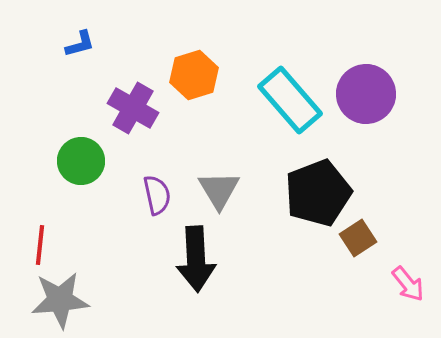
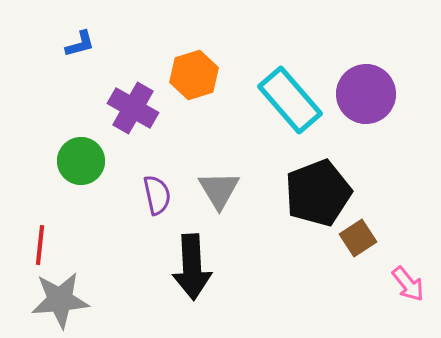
black arrow: moved 4 px left, 8 px down
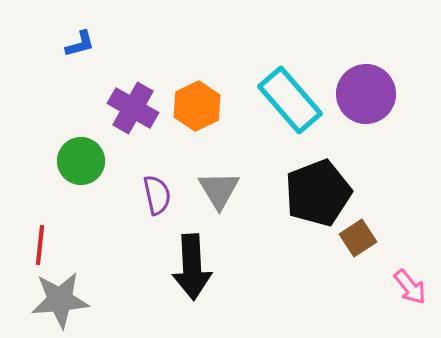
orange hexagon: moved 3 px right, 31 px down; rotated 9 degrees counterclockwise
pink arrow: moved 2 px right, 3 px down
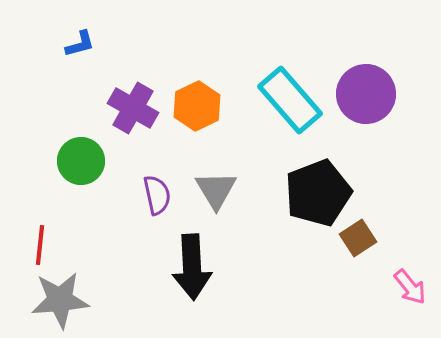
gray triangle: moved 3 px left
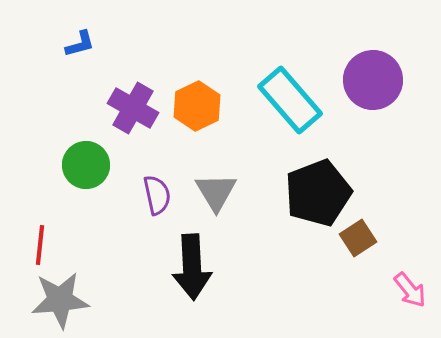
purple circle: moved 7 px right, 14 px up
green circle: moved 5 px right, 4 px down
gray triangle: moved 2 px down
pink arrow: moved 3 px down
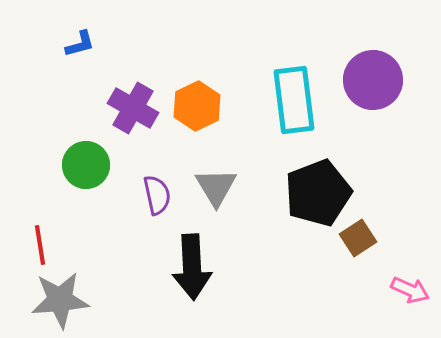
cyan rectangle: moved 4 px right; rotated 34 degrees clockwise
gray triangle: moved 5 px up
red line: rotated 15 degrees counterclockwise
pink arrow: rotated 27 degrees counterclockwise
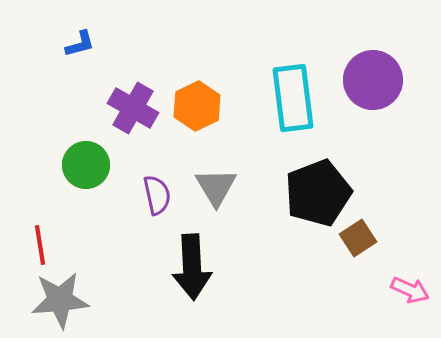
cyan rectangle: moved 1 px left, 2 px up
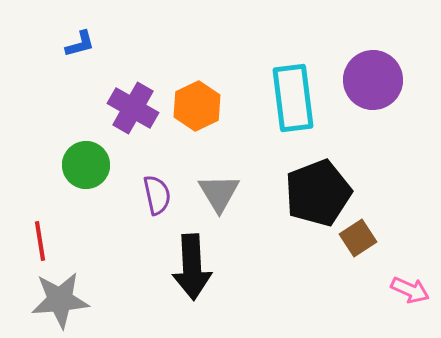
gray triangle: moved 3 px right, 6 px down
red line: moved 4 px up
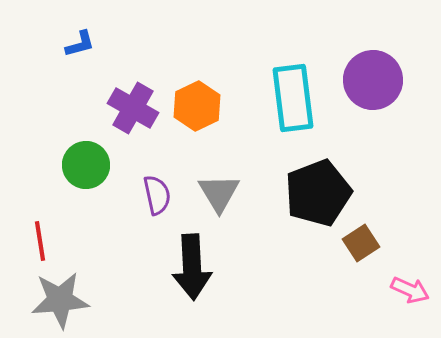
brown square: moved 3 px right, 5 px down
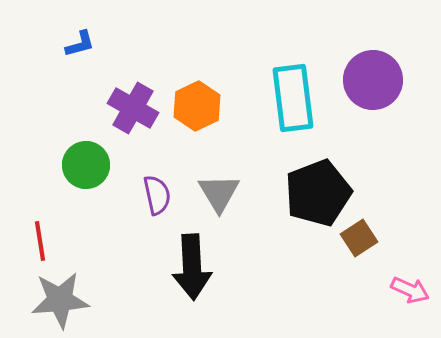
brown square: moved 2 px left, 5 px up
